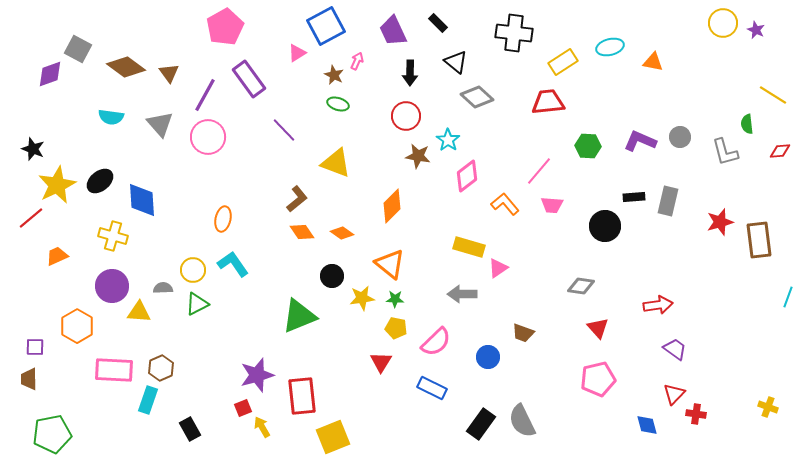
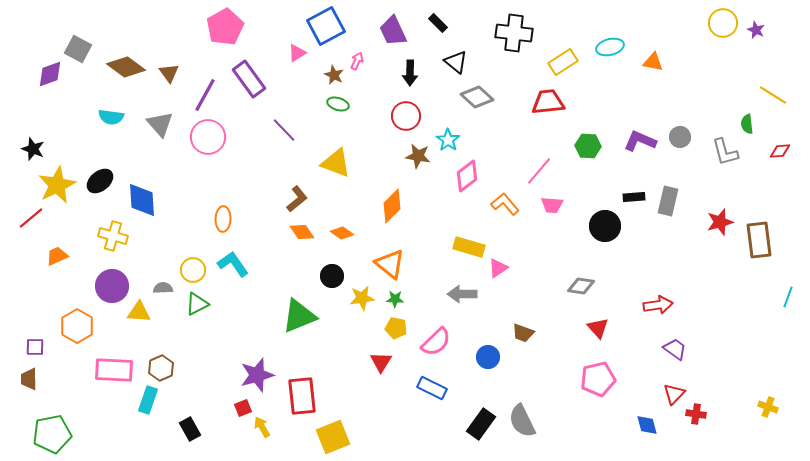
orange ellipse at (223, 219): rotated 10 degrees counterclockwise
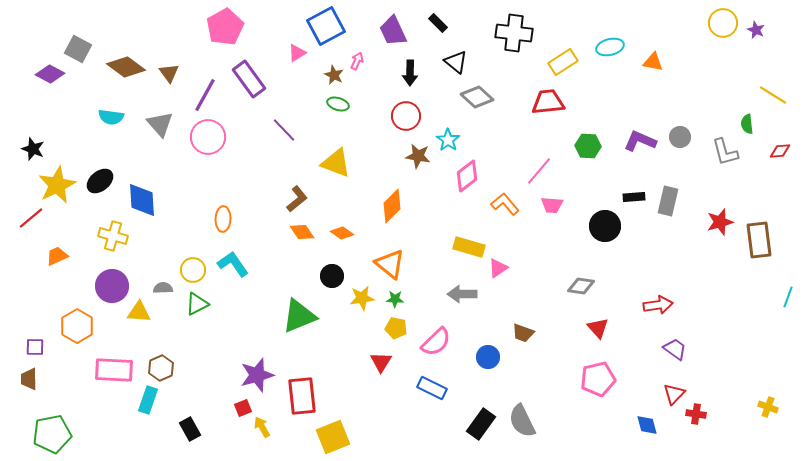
purple diamond at (50, 74): rotated 48 degrees clockwise
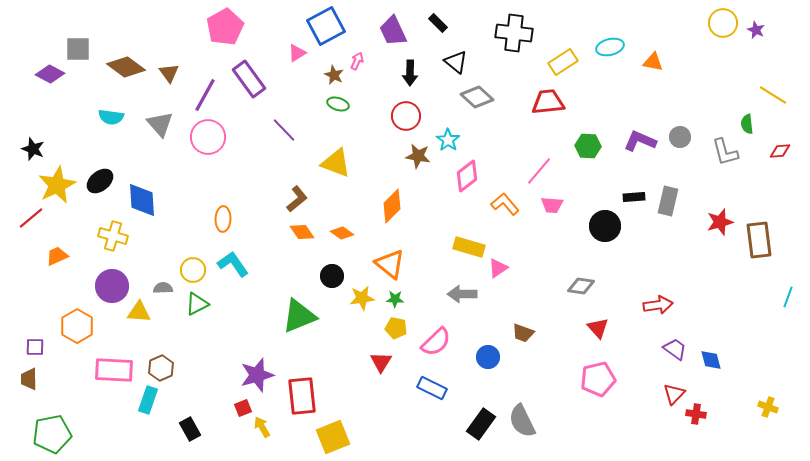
gray square at (78, 49): rotated 28 degrees counterclockwise
blue diamond at (647, 425): moved 64 px right, 65 px up
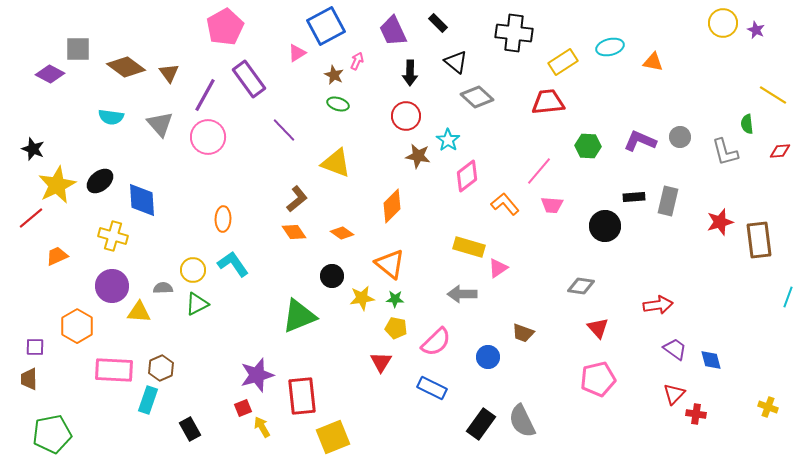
orange diamond at (302, 232): moved 8 px left
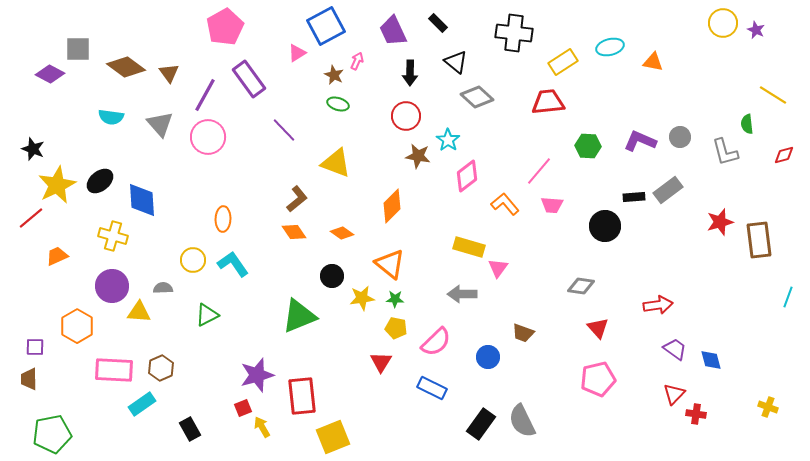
red diamond at (780, 151): moved 4 px right, 4 px down; rotated 10 degrees counterclockwise
gray rectangle at (668, 201): moved 11 px up; rotated 40 degrees clockwise
pink triangle at (498, 268): rotated 20 degrees counterclockwise
yellow circle at (193, 270): moved 10 px up
green triangle at (197, 304): moved 10 px right, 11 px down
cyan rectangle at (148, 400): moved 6 px left, 4 px down; rotated 36 degrees clockwise
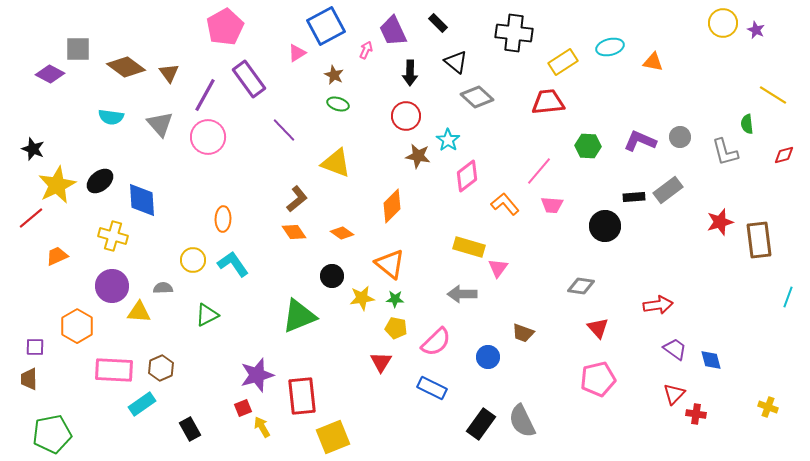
pink arrow at (357, 61): moved 9 px right, 11 px up
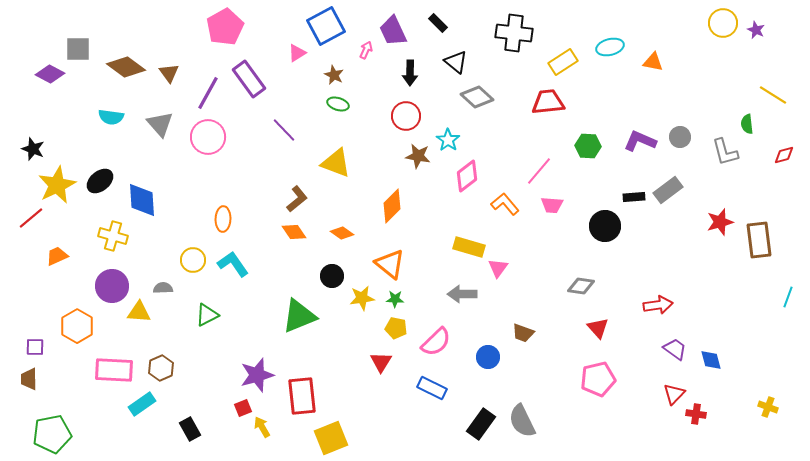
purple line at (205, 95): moved 3 px right, 2 px up
yellow square at (333, 437): moved 2 px left, 1 px down
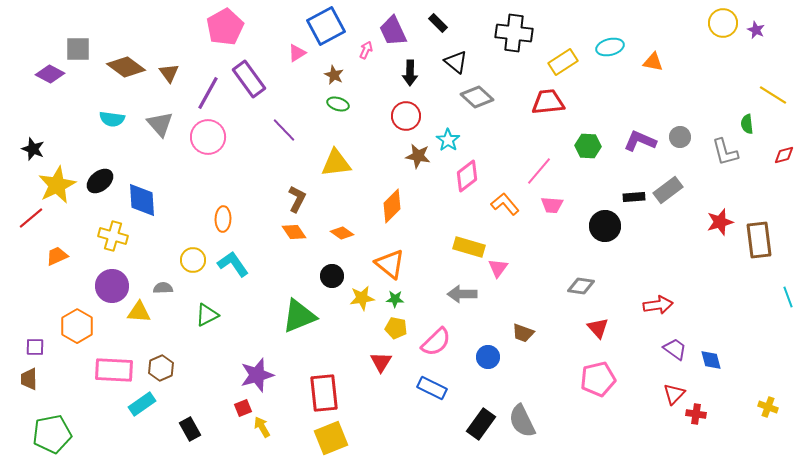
cyan semicircle at (111, 117): moved 1 px right, 2 px down
yellow triangle at (336, 163): rotated 28 degrees counterclockwise
brown L-shape at (297, 199): rotated 24 degrees counterclockwise
cyan line at (788, 297): rotated 40 degrees counterclockwise
red rectangle at (302, 396): moved 22 px right, 3 px up
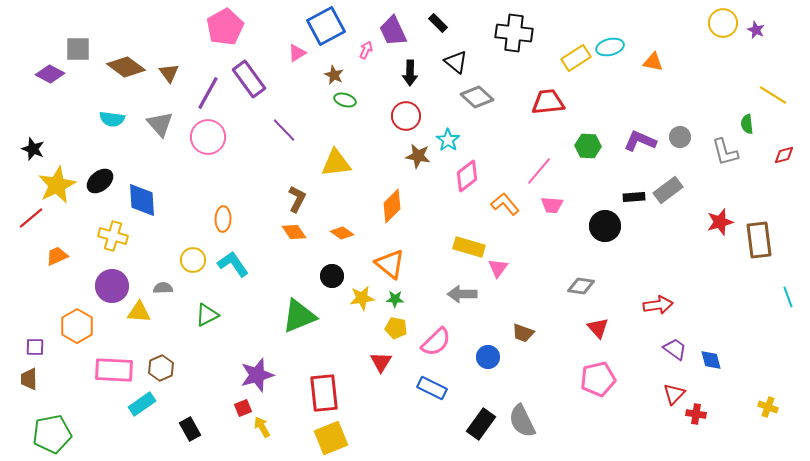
yellow rectangle at (563, 62): moved 13 px right, 4 px up
green ellipse at (338, 104): moved 7 px right, 4 px up
